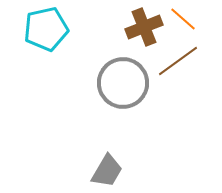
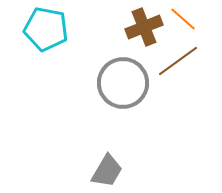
cyan pentagon: rotated 24 degrees clockwise
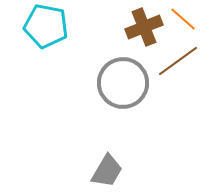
cyan pentagon: moved 3 px up
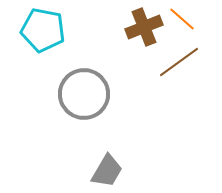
orange line: moved 1 px left
cyan pentagon: moved 3 px left, 4 px down
brown line: moved 1 px right, 1 px down
gray circle: moved 39 px left, 11 px down
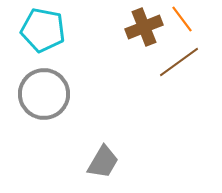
orange line: rotated 12 degrees clockwise
gray circle: moved 40 px left
gray trapezoid: moved 4 px left, 9 px up
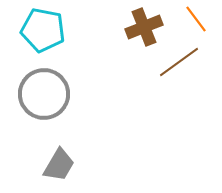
orange line: moved 14 px right
gray trapezoid: moved 44 px left, 3 px down
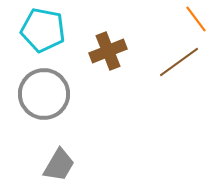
brown cross: moved 36 px left, 24 px down
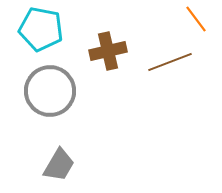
cyan pentagon: moved 2 px left, 1 px up
brown cross: rotated 9 degrees clockwise
brown line: moved 9 px left; rotated 15 degrees clockwise
gray circle: moved 6 px right, 3 px up
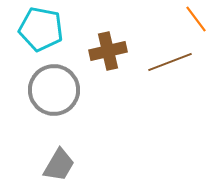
gray circle: moved 4 px right, 1 px up
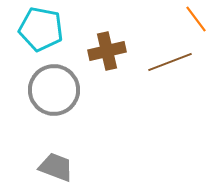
brown cross: moved 1 px left
gray trapezoid: moved 3 px left, 2 px down; rotated 99 degrees counterclockwise
